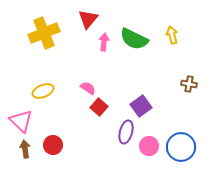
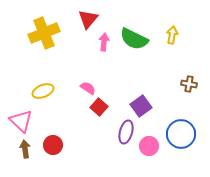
yellow arrow: rotated 24 degrees clockwise
blue circle: moved 13 px up
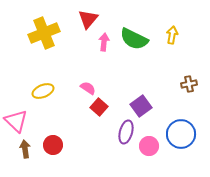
brown cross: rotated 21 degrees counterclockwise
pink triangle: moved 5 px left
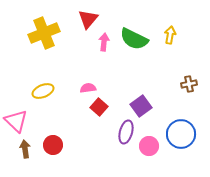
yellow arrow: moved 2 px left
pink semicircle: rotated 42 degrees counterclockwise
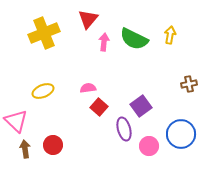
purple ellipse: moved 2 px left, 3 px up; rotated 30 degrees counterclockwise
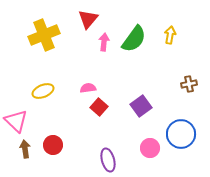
yellow cross: moved 2 px down
green semicircle: rotated 80 degrees counterclockwise
purple ellipse: moved 16 px left, 31 px down
pink circle: moved 1 px right, 2 px down
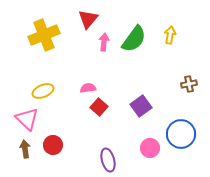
pink triangle: moved 11 px right, 2 px up
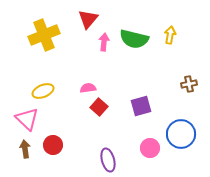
green semicircle: rotated 68 degrees clockwise
purple square: rotated 20 degrees clockwise
